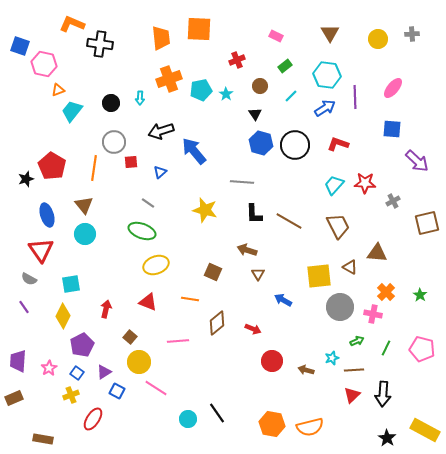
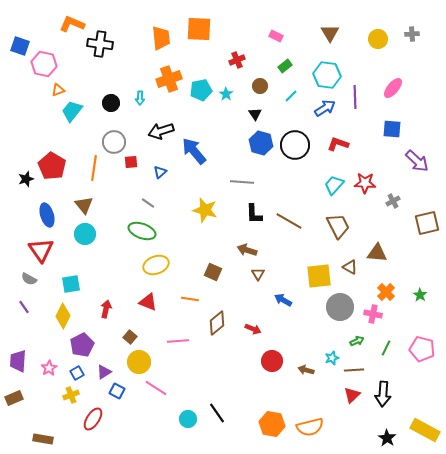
blue square at (77, 373): rotated 24 degrees clockwise
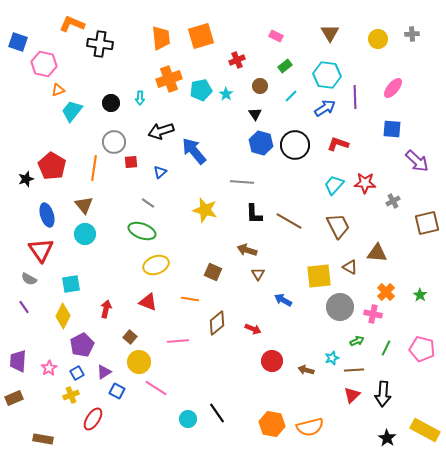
orange square at (199, 29): moved 2 px right, 7 px down; rotated 20 degrees counterclockwise
blue square at (20, 46): moved 2 px left, 4 px up
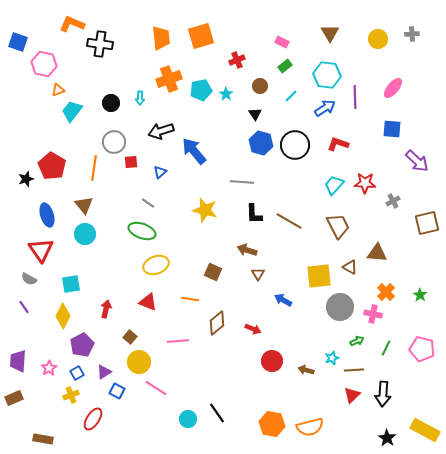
pink rectangle at (276, 36): moved 6 px right, 6 px down
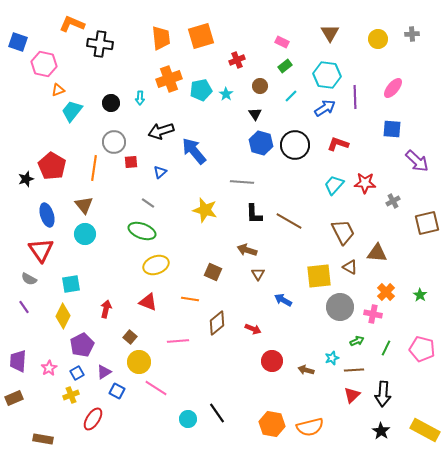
brown trapezoid at (338, 226): moved 5 px right, 6 px down
black star at (387, 438): moved 6 px left, 7 px up
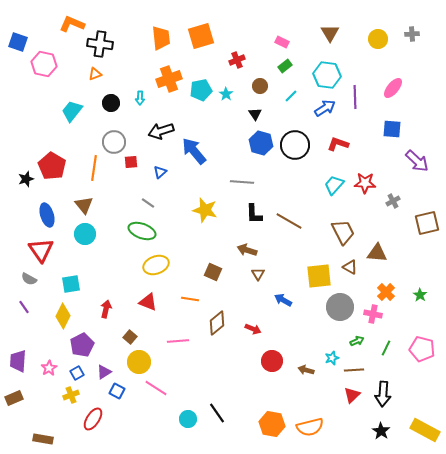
orange triangle at (58, 90): moved 37 px right, 16 px up
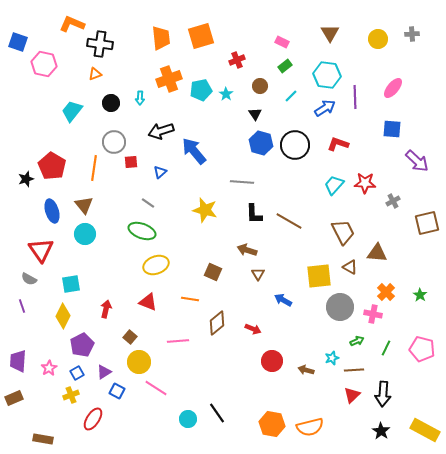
blue ellipse at (47, 215): moved 5 px right, 4 px up
purple line at (24, 307): moved 2 px left, 1 px up; rotated 16 degrees clockwise
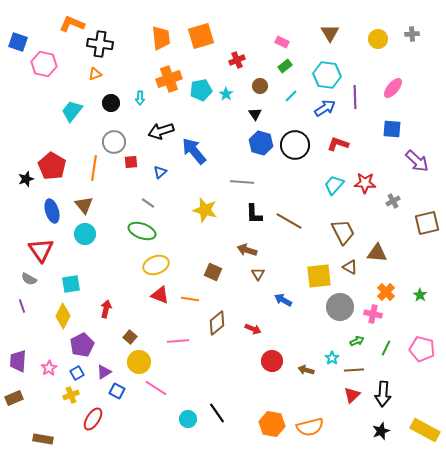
red triangle at (148, 302): moved 12 px right, 7 px up
cyan star at (332, 358): rotated 16 degrees counterclockwise
black star at (381, 431): rotated 18 degrees clockwise
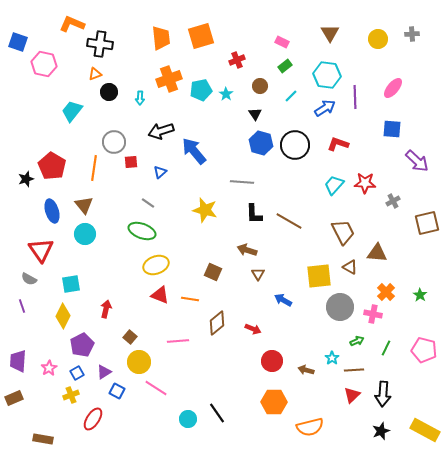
black circle at (111, 103): moved 2 px left, 11 px up
pink pentagon at (422, 349): moved 2 px right, 1 px down
orange hexagon at (272, 424): moved 2 px right, 22 px up; rotated 10 degrees counterclockwise
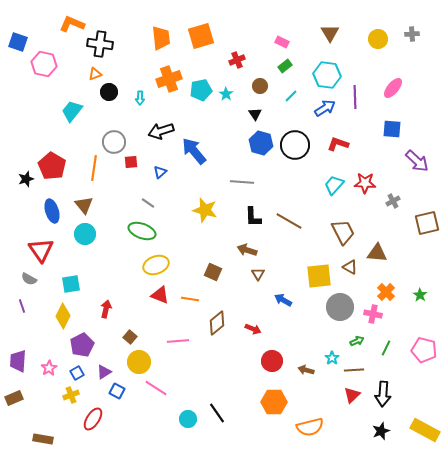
black L-shape at (254, 214): moved 1 px left, 3 px down
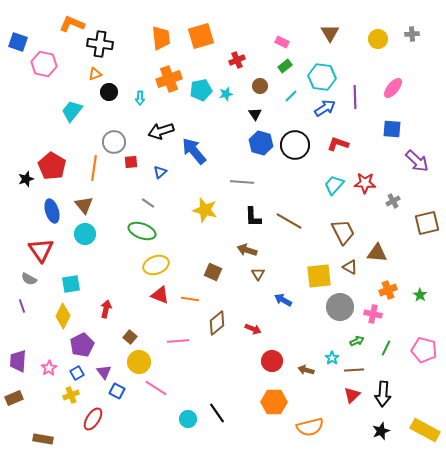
cyan hexagon at (327, 75): moved 5 px left, 2 px down
cyan star at (226, 94): rotated 24 degrees clockwise
orange cross at (386, 292): moved 2 px right, 2 px up; rotated 24 degrees clockwise
purple triangle at (104, 372): rotated 35 degrees counterclockwise
